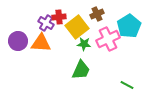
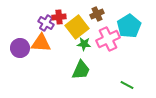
purple circle: moved 2 px right, 7 px down
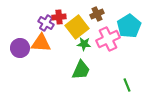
green line: rotated 40 degrees clockwise
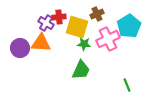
yellow square: rotated 35 degrees counterclockwise
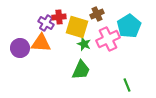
green star: rotated 16 degrees clockwise
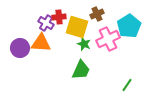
green line: rotated 56 degrees clockwise
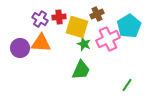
purple cross: moved 6 px left, 4 px up
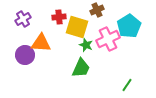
brown cross: moved 4 px up
purple cross: moved 17 px left; rotated 28 degrees clockwise
green star: moved 2 px right, 1 px down
purple circle: moved 5 px right, 7 px down
green trapezoid: moved 2 px up
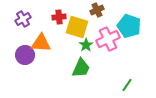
cyan pentagon: rotated 20 degrees counterclockwise
green star: rotated 16 degrees clockwise
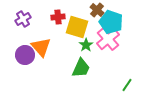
brown cross: rotated 24 degrees counterclockwise
red cross: moved 1 px left
cyan pentagon: moved 18 px left, 4 px up
pink cross: rotated 15 degrees counterclockwise
orange triangle: moved 4 px down; rotated 45 degrees clockwise
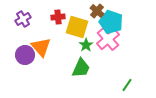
brown cross: moved 1 px down
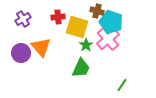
brown cross: rotated 24 degrees counterclockwise
purple circle: moved 4 px left, 2 px up
green line: moved 5 px left
